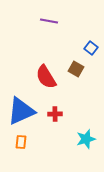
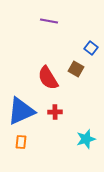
red semicircle: moved 2 px right, 1 px down
red cross: moved 2 px up
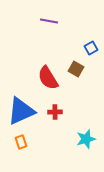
blue square: rotated 24 degrees clockwise
orange rectangle: rotated 24 degrees counterclockwise
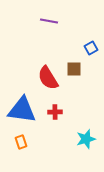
brown square: moved 2 px left; rotated 28 degrees counterclockwise
blue triangle: moved 1 px right, 1 px up; rotated 32 degrees clockwise
